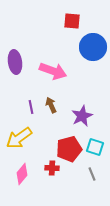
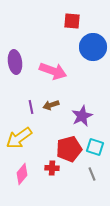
brown arrow: rotated 84 degrees counterclockwise
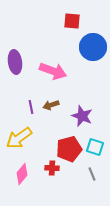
purple star: rotated 25 degrees counterclockwise
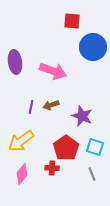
purple line: rotated 24 degrees clockwise
yellow arrow: moved 2 px right, 3 px down
red pentagon: moved 3 px left, 1 px up; rotated 20 degrees counterclockwise
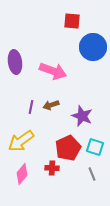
red pentagon: moved 2 px right; rotated 10 degrees clockwise
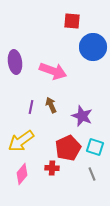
brown arrow: rotated 84 degrees clockwise
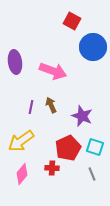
red square: rotated 24 degrees clockwise
